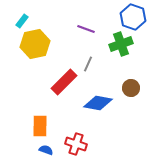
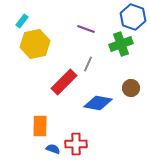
red cross: rotated 20 degrees counterclockwise
blue semicircle: moved 7 px right, 1 px up
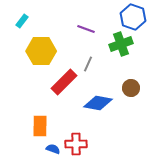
yellow hexagon: moved 6 px right, 7 px down; rotated 12 degrees clockwise
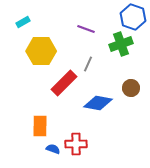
cyan rectangle: moved 1 px right, 1 px down; rotated 24 degrees clockwise
red rectangle: moved 1 px down
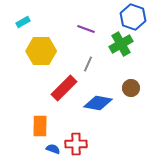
green cross: rotated 10 degrees counterclockwise
red rectangle: moved 5 px down
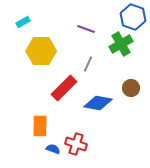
red cross: rotated 20 degrees clockwise
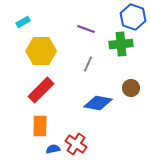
green cross: rotated 25 degrees clockwise
red rectangle: moved 23 px left, 2 px down
red cross: rotated 15 degrees clockwise
blue semicircle: rotated 32 degrees counterclockwise
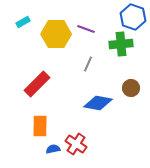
yellow hexagon: moved 15 px right, 17 px up
red rectangle: moved 4 px left, 6 px up
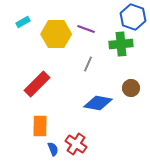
blue semicircle: rotated 80 degrees clockwise
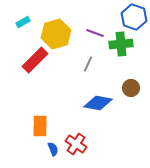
blue hexagon: moved 1 px right
purple line: moved 9 px right, 4 px down
yellow hexagon: rotated 16 degrees counterclockwise
red rectangle: moved 2 px left, 24 px up
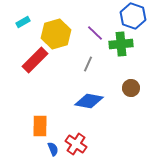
blue hexagon: moved 1 px left, 1 px up
purple line: rotated 24 degrees clockwise
blue diamond: moved 9 px left, 2 px up
